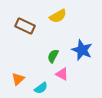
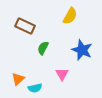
yellow semicircle: moved 12 px right; rotated 30 degrees counterclockwise
green semicircle: moved 10 px left, 8 px up
pink triangle: rotated 32 degrees clockwise
cyan semicircle: moved 6 px left; rotated 24 degrees clockwise
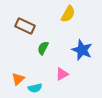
yellow semicircle: moved 2 px left, 2 px up
pink triangle: rotated 32 degrees clockwise
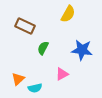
blue star: rotated 15 degrees counterclockwise
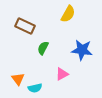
orange triangle: rotated 24 degrees counterclockwise
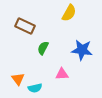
yellow semicircle: moved 1 px right, 1 px up
pink triangle: rotated 24 degrees clockwise
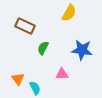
cyan semicircle: rotated 104 degrees counterclockwise
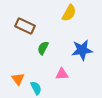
blue star: rotated 15 degrees counterclockwise
cyan semicircle: moved 1 px right
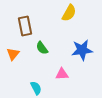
brown rectangle: rotated 54 degrees clockwise
green semicircle: moved 1 px left; rotated 64 degrees counterclockwise
orange triangle: moved 5 px left, 25 px up; rotated 16 degrees clockwise
